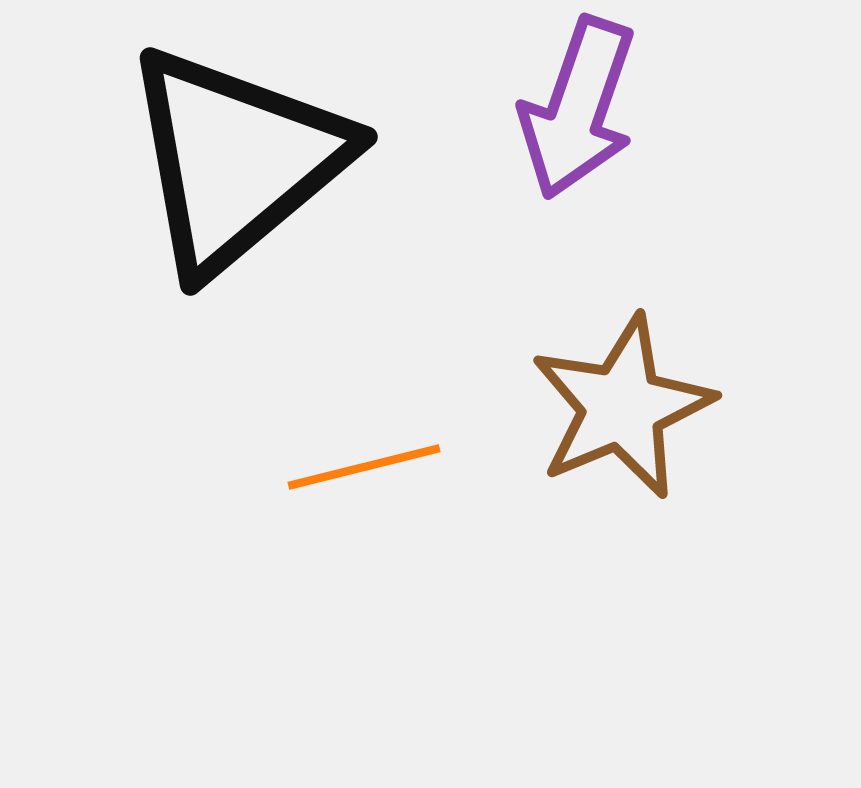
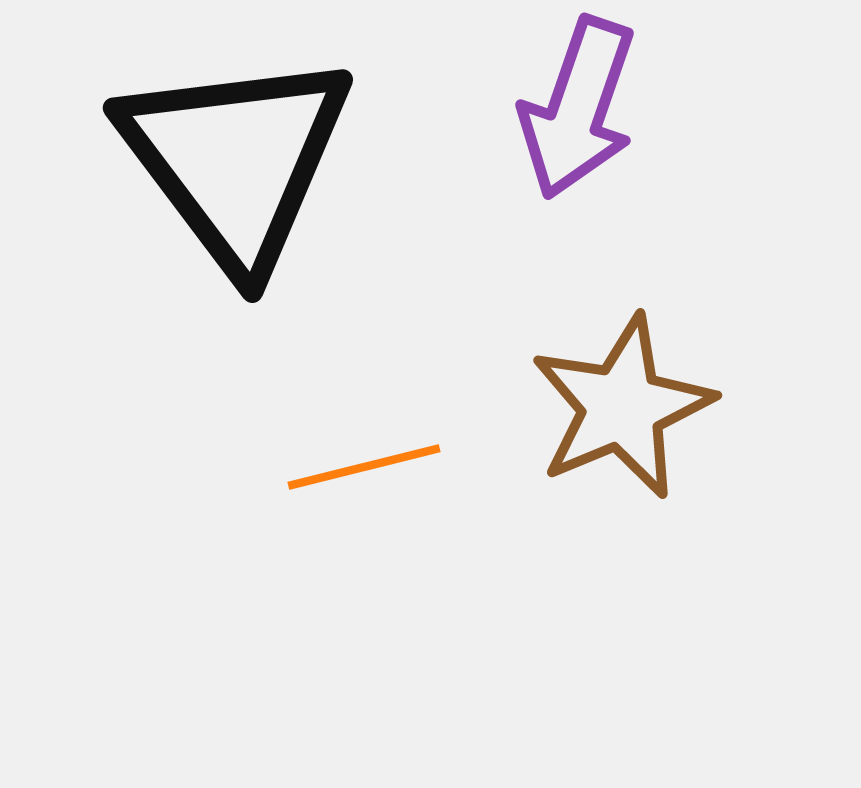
black triangle: rotated 27 degrees counterclockwise
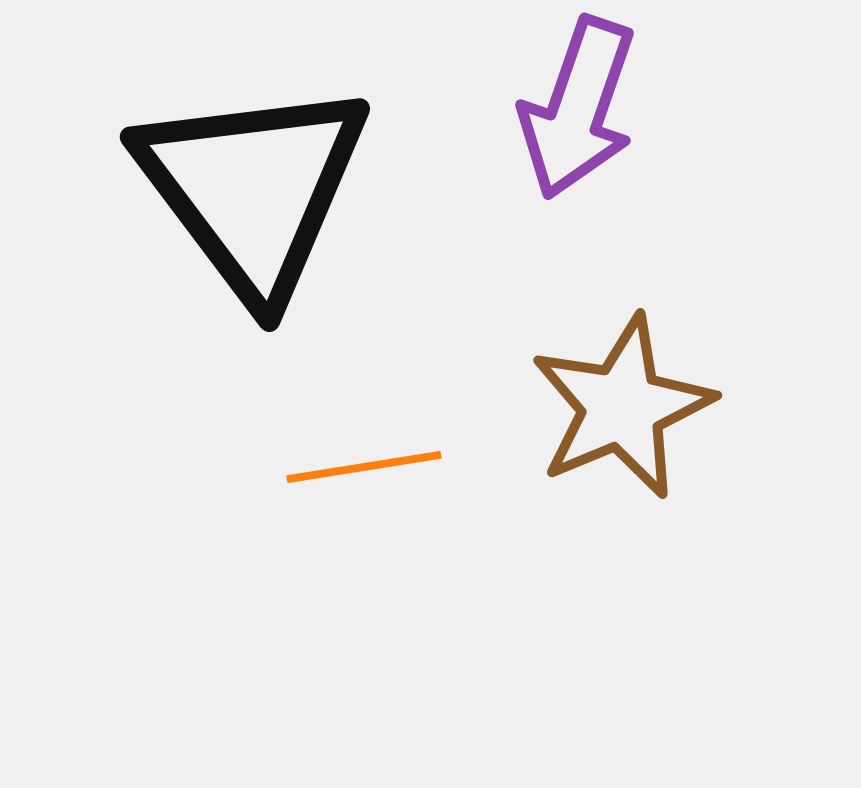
black triangle: moved 17 px right, 29 px down
orange line: rotated 5 degrees clockwise
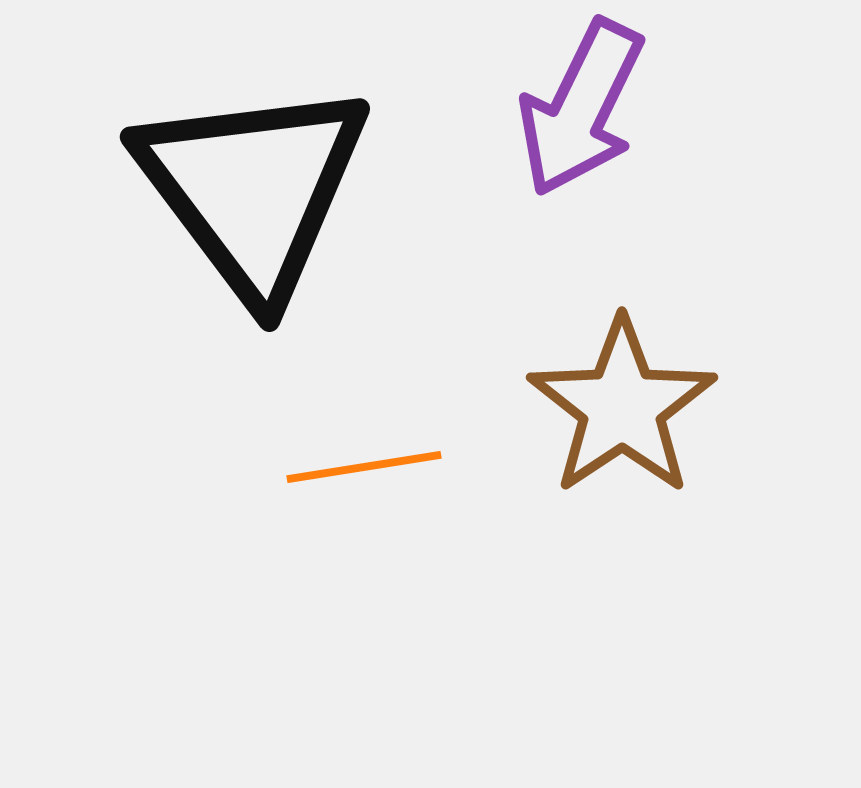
purple arrow: moved 3 px right; rotated 7 degrees clockwise
brown star: rotated 11 degrees counterclockwise
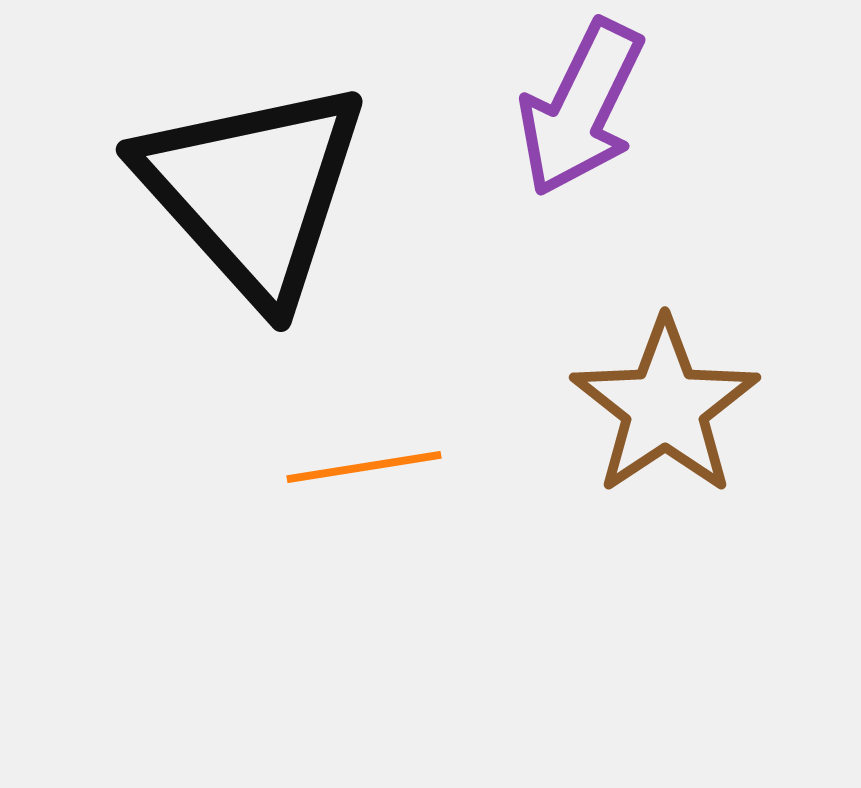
black triangle: moved 2 px down; rotated 5 degrees counterclockwise
brown star: moved 43 px right
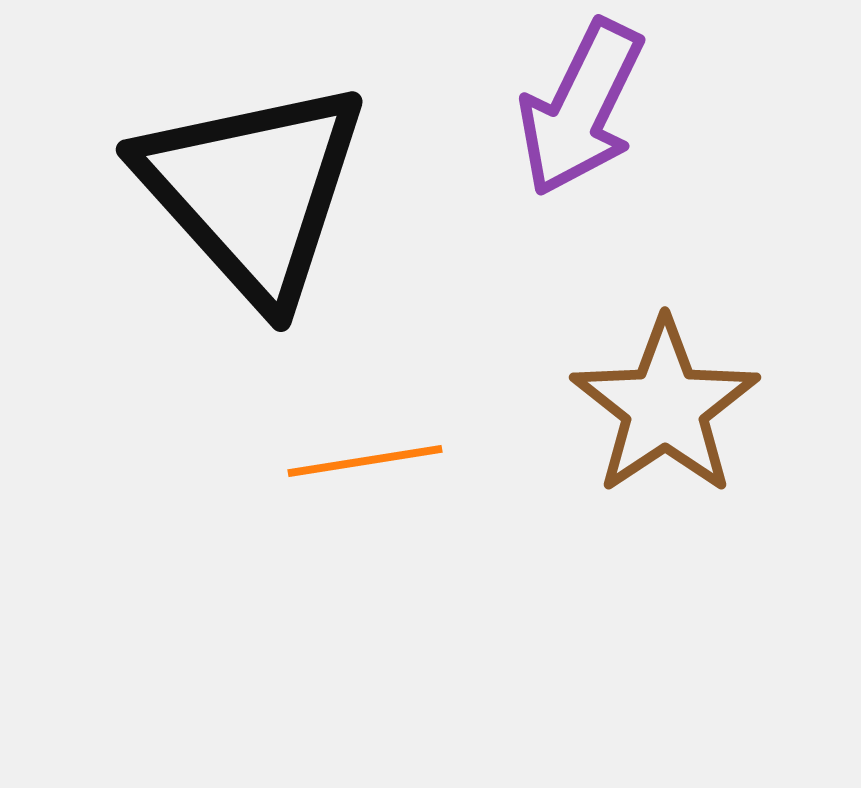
orange line: moved 1 px right, 6 px up
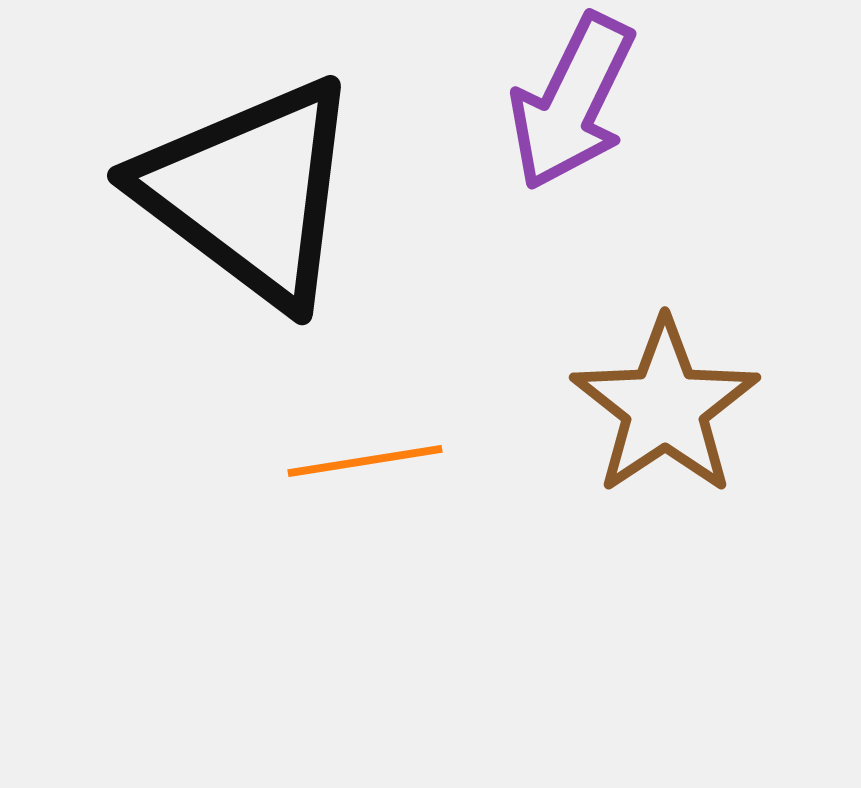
purple arrow: moved 9 px left, 6 px up
black triangle: moved 3 px left, 1 px down; rotated 11 degrees counterclockwise
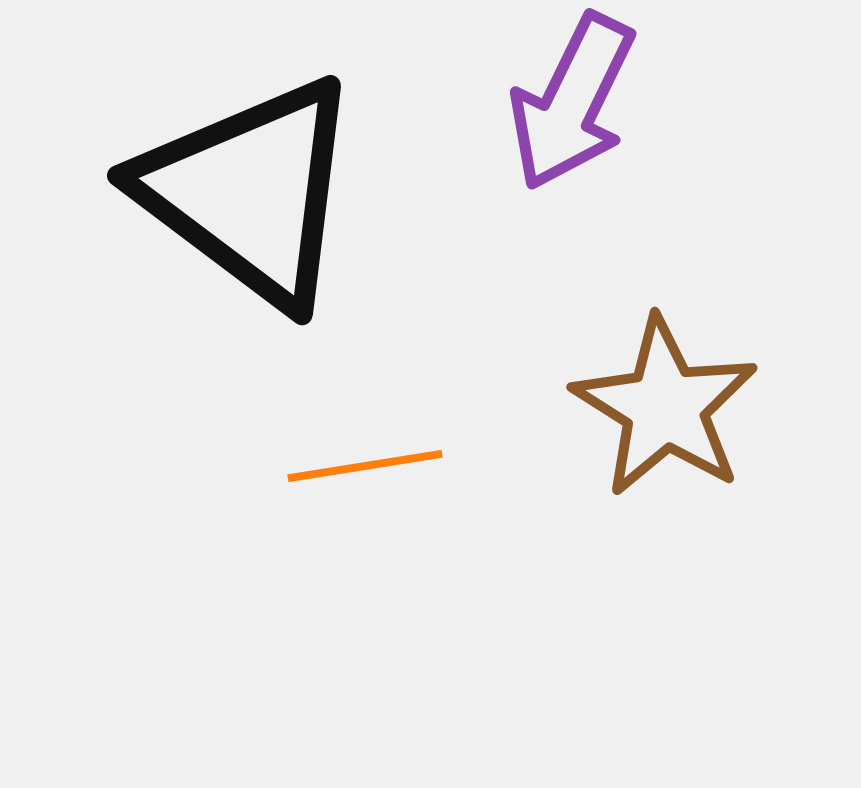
brown star: rotated 6 degrees counterclockwise
orange line: moved 5 px down
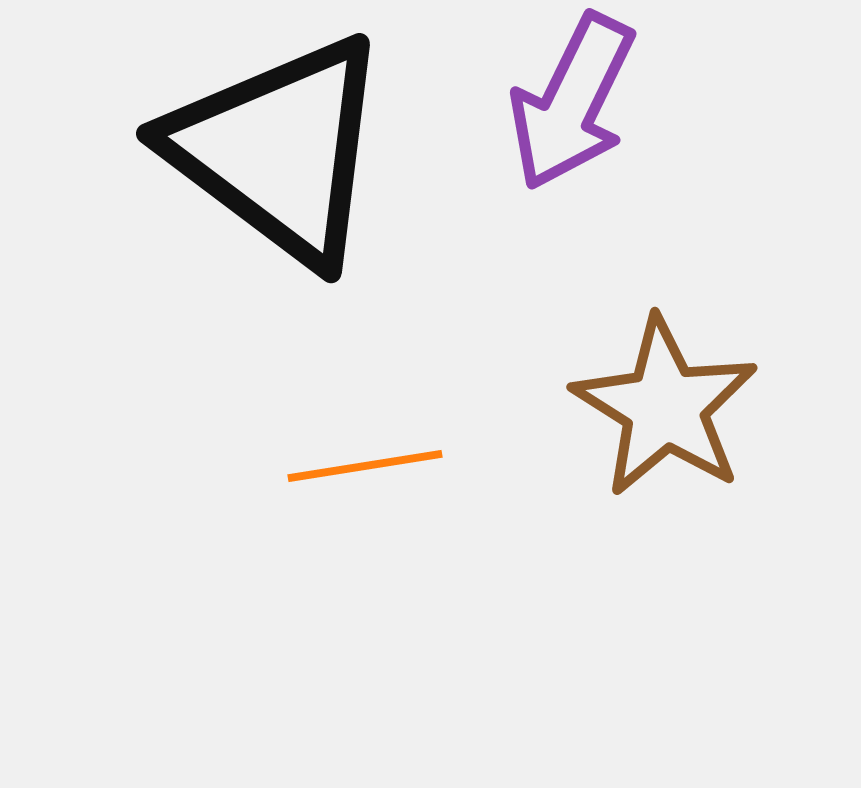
black triangle: moved 29 px right, 42 px up
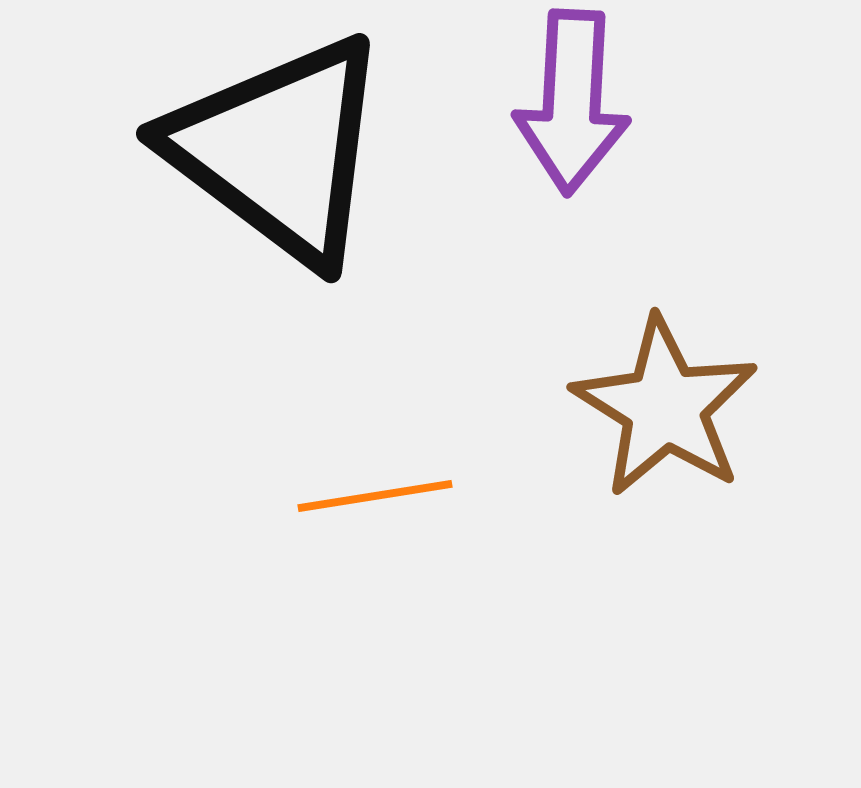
purple arrow: rotated 23 degrees counterclockwise
orange line: moved 10 px right, 30 px down
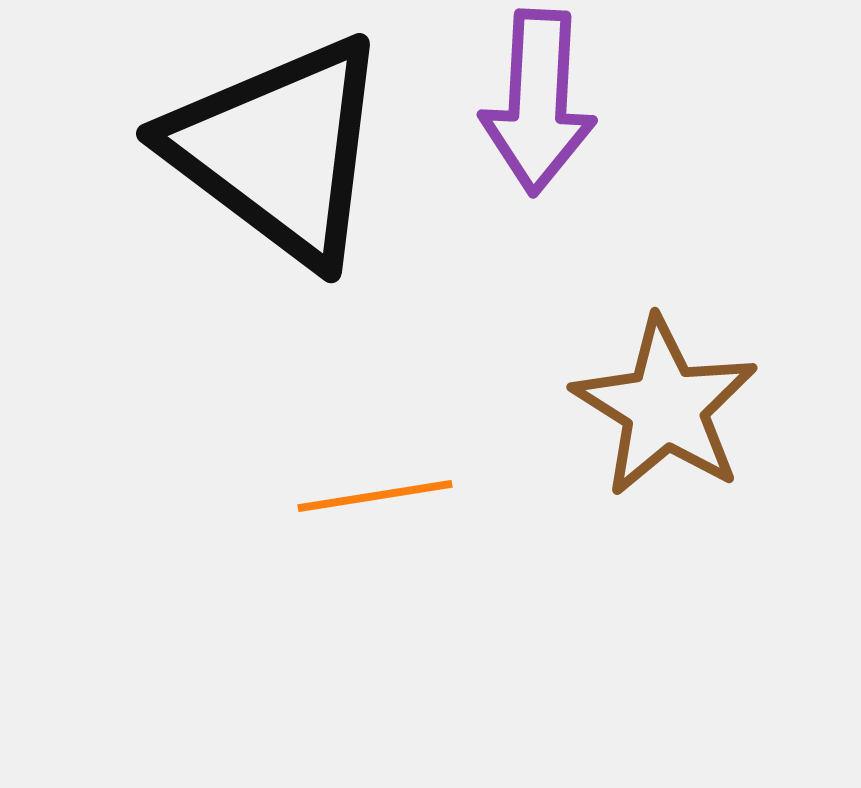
purple arrow: moved 34 px left
